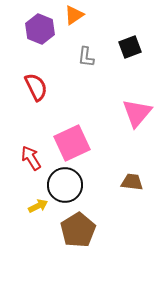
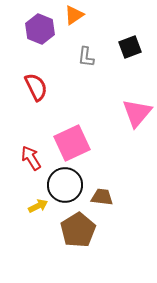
brown trapezoid: moved 30 px left, 15 px down
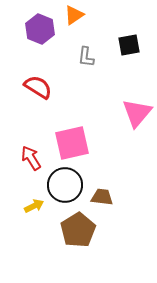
black square: moved 1 px left, 2 px up; rotated 10 degrees clockwise
red semicircle: moved 2 px right; rotated 32 degrees counterclockwise
pink square: rotated 12 degrees clockwise
yellow arrow: moved 4 px left
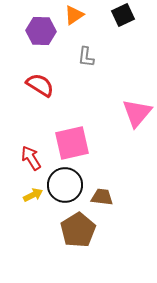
purple hexagon: moved 1 px right, 2 px down; rotated 20 degrees counterclockwise
black square: moved 6 px left, 30 px up; rotated 15 degrees counterclockwise
red semicircle: moved 2 px right, 2 px up
yellow arrow: moved 1 px left, 11 px up
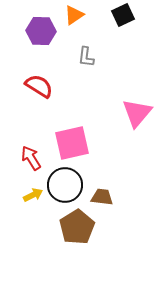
red semicircle: moved 1 px left, 1 px down
brown pentagon: moved 1 px left, 3 px up
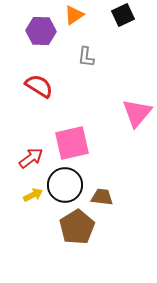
red arrow: rotated 85 degrees clockwise
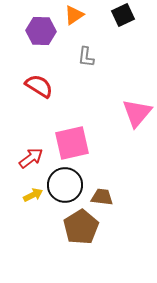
brown pentagon: moved 4 px right
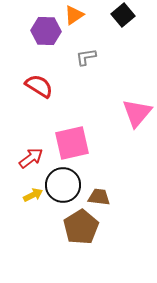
black square: rotated 15 degrees counterclockwise
purple hexagon: moved 5 px right
gray L-shape: rotated 75 degrees clockwise
black circle: moved 2 px left
brown trapezoid: moved 3 px left
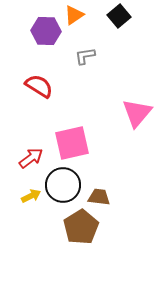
black square: moved 4 px left, 1 px down
gray L-shape: moved 1 px left, 1 px up
yellow arrow: moved 2 px left, 1 px down
